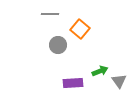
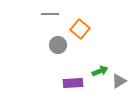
gray triangle: rotated 35 degrees clockwise
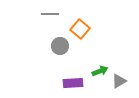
gray circle: moved 2 px right, 1 px down
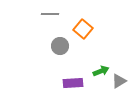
orange square: moved 3 px right
green arrow: moved 1 px right
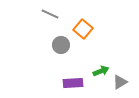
gray line: rotated 24 degrees clockwise
gray circle: moved 1 px right, 1 px up
gray triangle: moved 1 px right, 1 px down
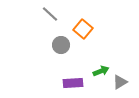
gray line: rotated 18 degrees clockwise
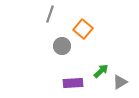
gray line: rotated 66 degrees clockwise
gray circle: moved 1 px right, 1 px down
green arrow: rotated 21 degrees counterclockwise
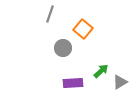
gray circle: moved 1 px right, 2 px down
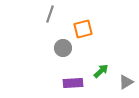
orange square: rotated 36 degrees clockwise
gray triangle: moved 6 px right
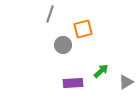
gray circle: moved 3 px up
